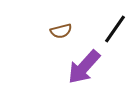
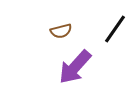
purple arrow: moved 9 px left
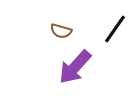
brown semicircle: rotated 30 degrees clockwise
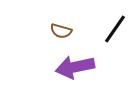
purple arrow: rotated 36 degrees clockwise
